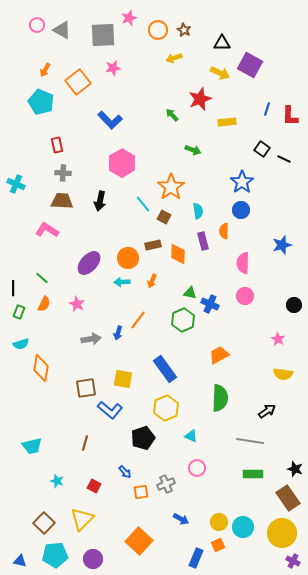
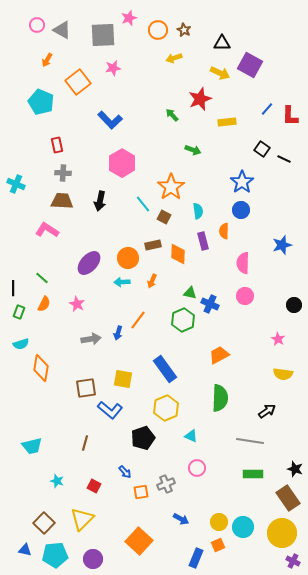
orange arrow at (45, 70): moved 2 px right, 10 px up
blue line at (267, 109): rotated 24 degrees clockwise
blue triangle at (20, 561): moved 5 px right, 11 px up
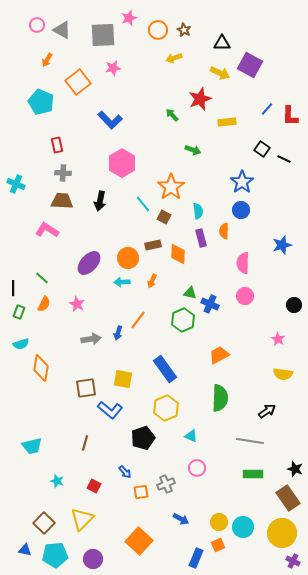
purple rectangle at (203, 241): moved 2 px left, 3 px up
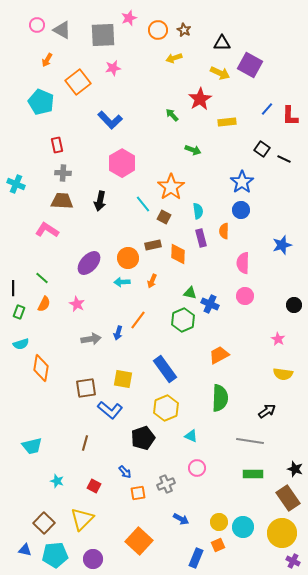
red star at (200, 99): rotated 10 degrees counterclockwise
orange square at (141, 492): moved 3 px left, 1 px down
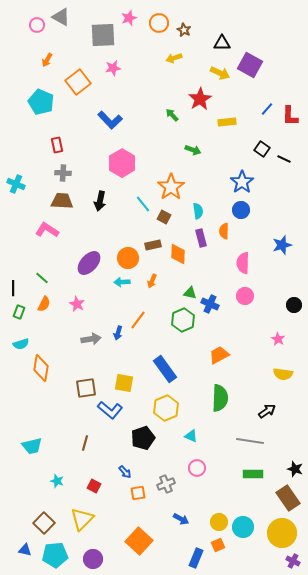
gray triangle at (62, 30): moved 1 px left, 13 px up
orange circle at (158, 30): moved 1 px right, 7 px up
yellow square at (123, 379): moved 1 px right, 4 px down
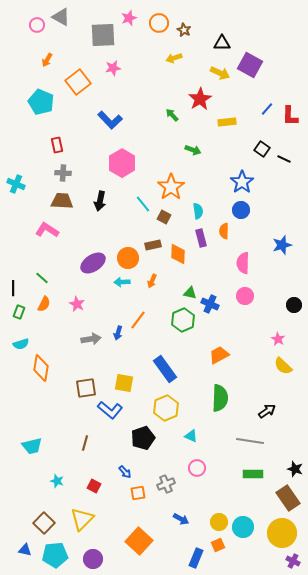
purple ellipse at (89, 263): moved 4 px right; rotated 15 degrees clockwise
yellow semicircle at (283, 374): moved 8 px up; rotated 36 degrees clockwise
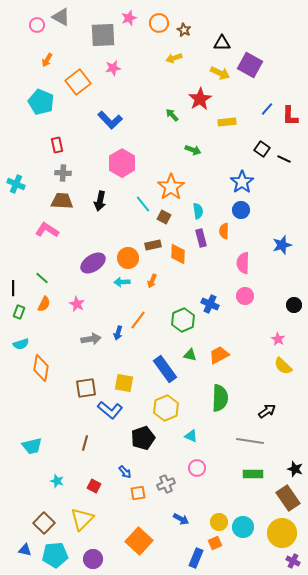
green triangle at (190, 293): moved 62 px down
orange square at (218, 545): moved 3 px left, 2 px up
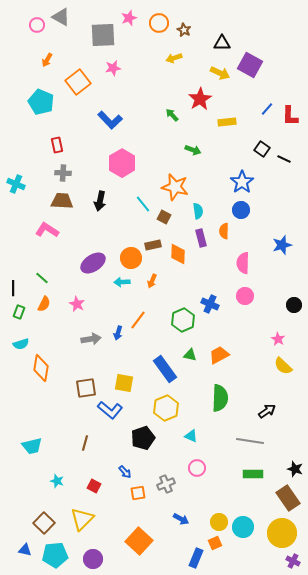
orange star at (171, 187): moved 4 px right; rotated 24 degrees counterclockwise
orange circle at (128, 258): moved 3 px right
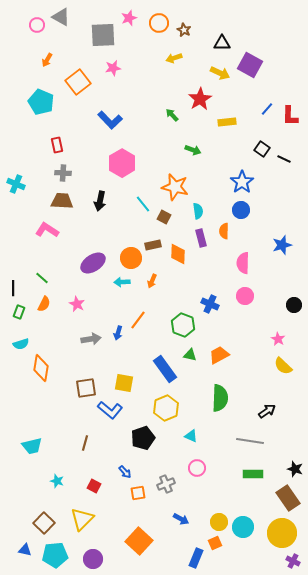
green hexagon at (183, 320): moved 5 px down; rotated 15 degrees counterclockwise
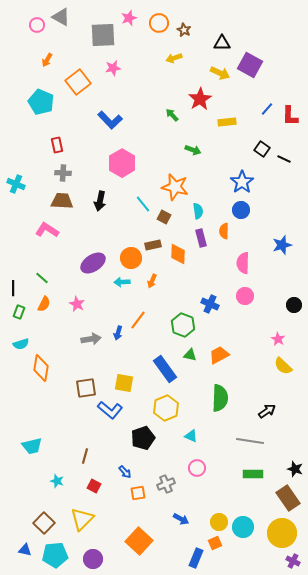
brown line at (85, 443): moved 13 px down
